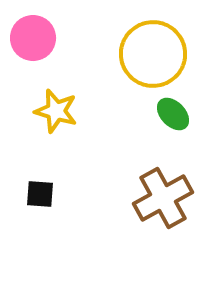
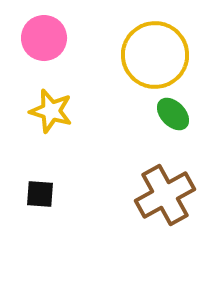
pink circle: moved 11 px right
yellow circle: moved 2 px right, 1 px down
yellow star: moved 5 px left
brown cross: moved 2 px right, 3 px up
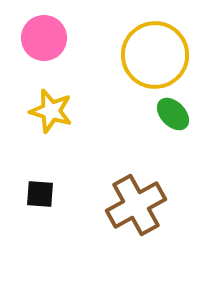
brown cross: moved 29 px left, 10 px down
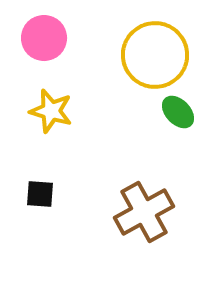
green ellipse: moved 5 px right, 2 px up
brown cross: moved 8 px right, 7 px down
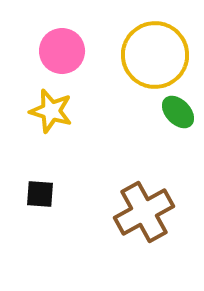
pink circle: moved 18 px right, 13 px down
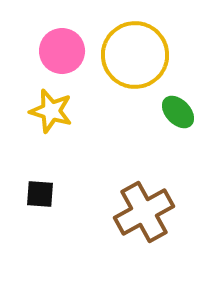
yellow circle: moved 20 px left
